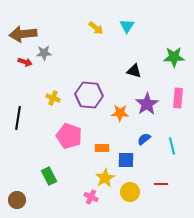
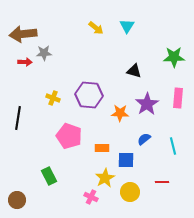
red arrow: rotated 16 degrees counterclockwise
cyan line: moved 1 px right
red line: moved 1 px right, 2 px up
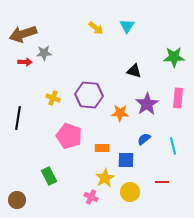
brown arrow: rotated 12 degrees counterclockwise
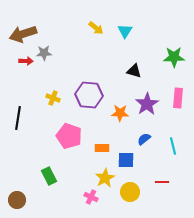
cyan triangle: moved 2 px left, 5 px down
red arrow: moved 1 px right, 1 px up
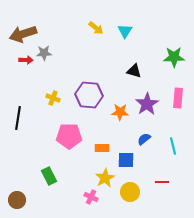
red arrow: moved 1 px up
orange star: moved 1 px up
pink pentagon: rotated 20 degrees counterclockwise
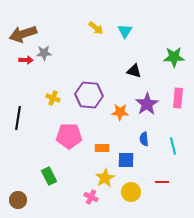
blue semicircle: rotated 56 degrees counterclockwise
yellow circle: moved 1 px right
brown circle: moved 1 px right
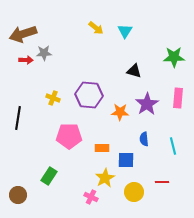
green rectangle: rotated 60 degrees clockwise
yellow circle: moved 3 px right
brown circle: moved 5 px up
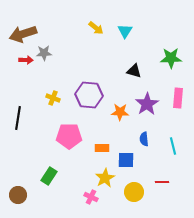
green star: moved 3 px left, 1 px down
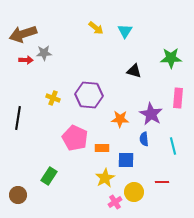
purple star: moved 4 px right, 10 px down; rotated 10 degrees counterclockwise
orange star: moved 7 px down
pink pentagon: moved 6 px right, 2 px down; rotated 25 degrees clockwise
pink cross: moved 24 px right, 5 px down; rotated 32 degrees clockwise
